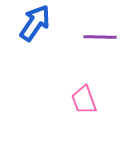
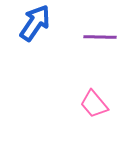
pink trapezoid: moved 10 px right, 4 px down; rotated 20 degrees counterclockwise
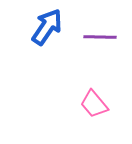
blue arrow: moved 12 px right, 4 px down
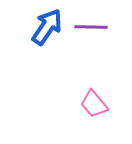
purple line: moved 9 px left, 10 px up
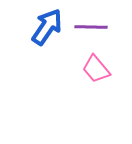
pink trapezoid: moved 2 px right, 35 px up
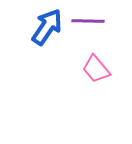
purple line: moved 3 px left, 6 px up
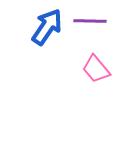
purple line: moved 2 px right
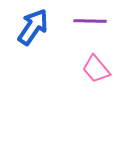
blue arrow: moved 14 px left
